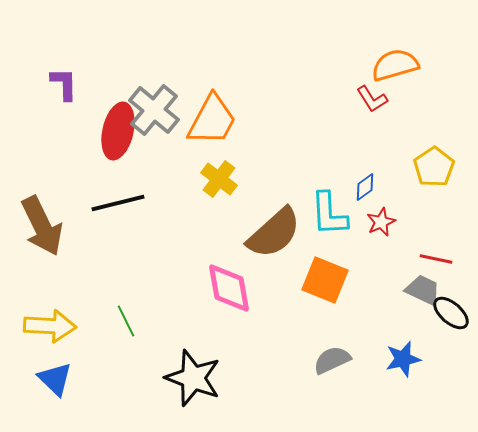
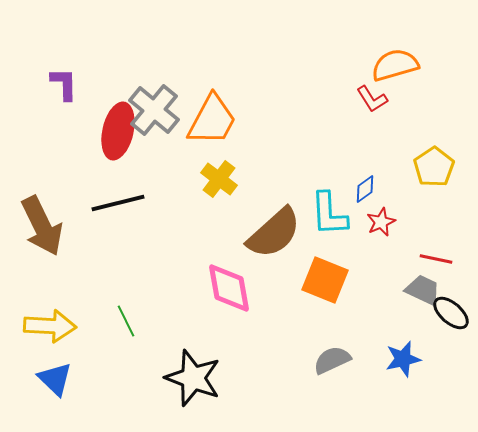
blue diamond: moved 2 px down
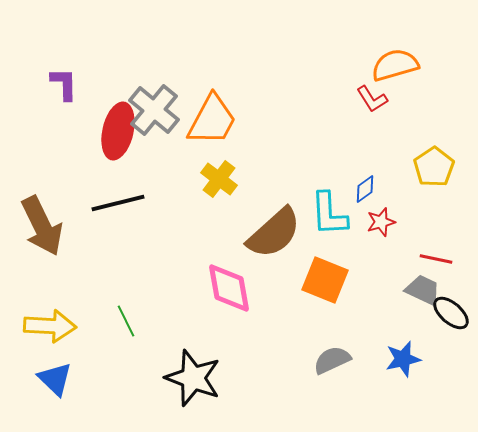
red star: rotated 8 degrees clockwise
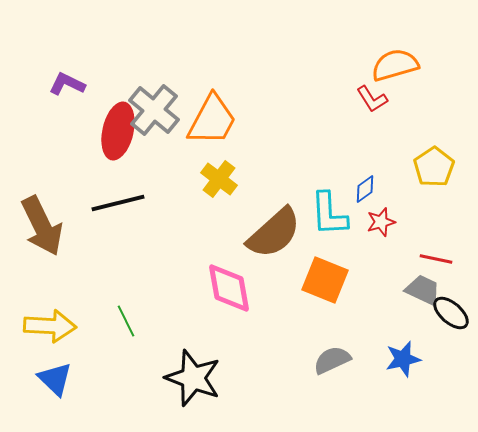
purple L-shape: moved 3 px right; rotated 63 degrees counterclockwise
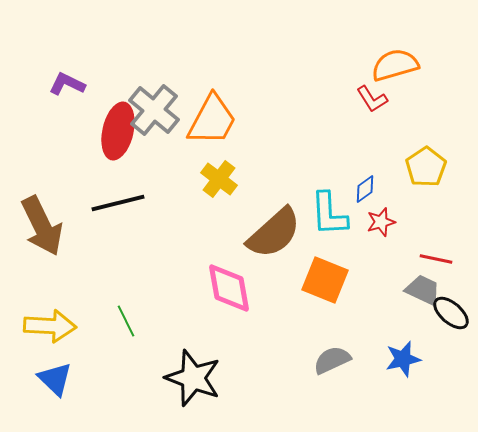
yellow pentagon: moved 8 px left
